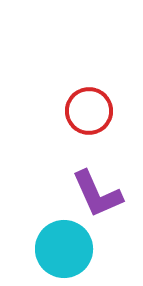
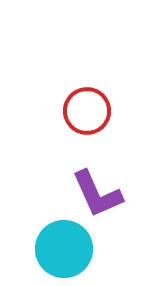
red circle: moved 2 px left
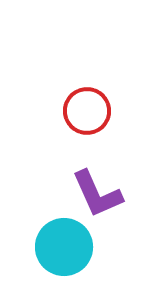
cyan circle: moved 2 px up
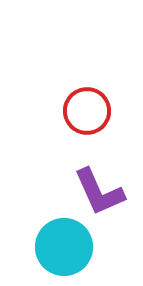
purple L-shape: moved 2 px right, 2 px up
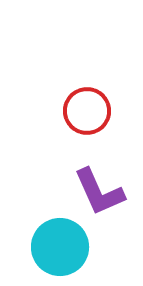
cyan circle: moved 4 px left
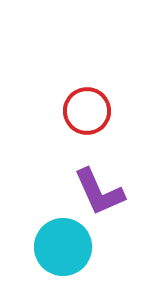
cyan circle: moved 3 px right
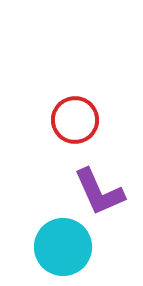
red circle: moved 12 px left, 9 px down
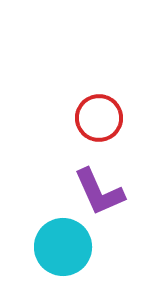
red circle: moved 24 px right, 2 px up
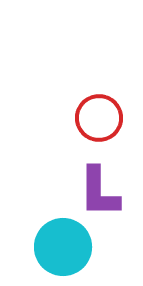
purple L-shape: rotated 24 degrees clockwise
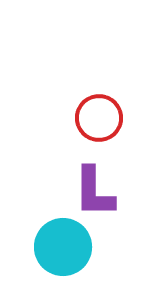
purple L-shape: moved 5 px left
